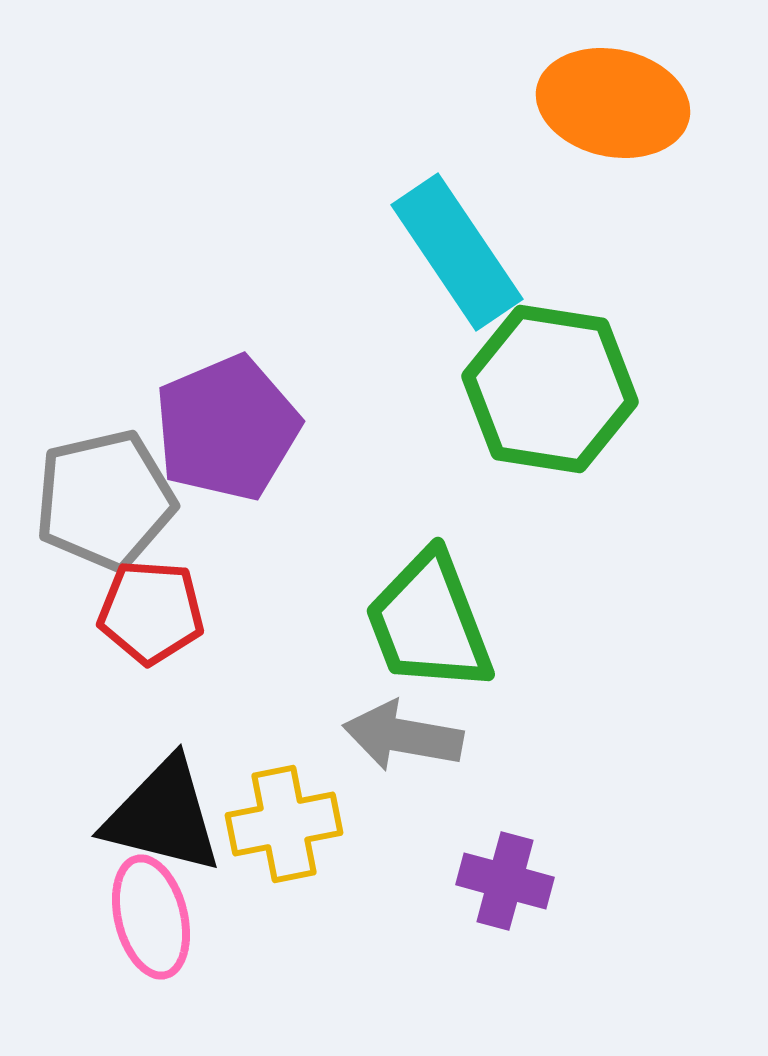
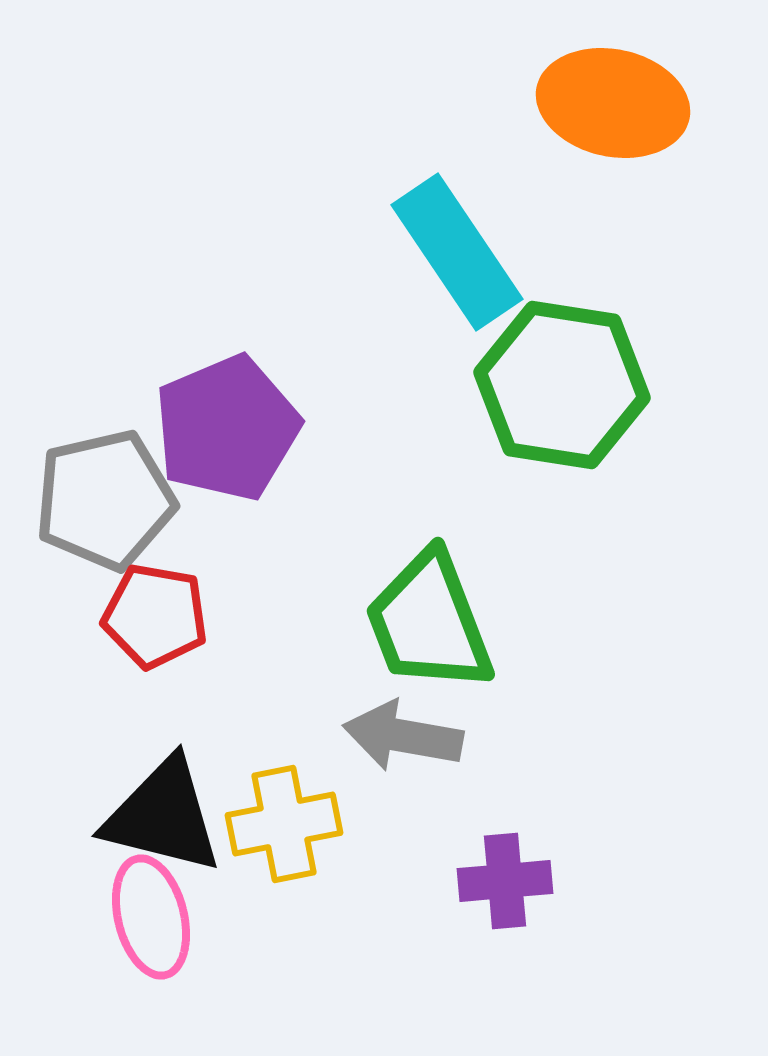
green hexagon: moved 12 px right, 4 px up
red pentagon: moved 4 px right, 4 px down; rotated 6 degrees clockwise
purple cross: rotated 20 degrees counterclockwise
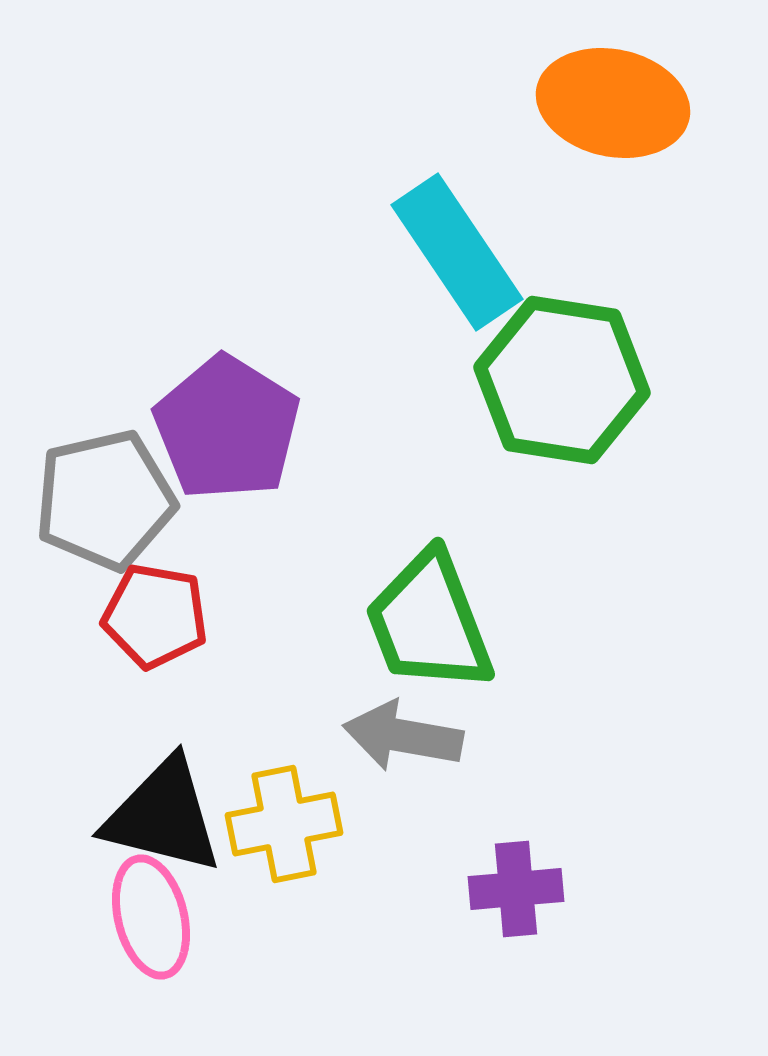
green hexagon: moved 5 px up
purple pentagon: rotated 17 degrees counterclockwise
purple cross: moved 11 px right, 8 px down
